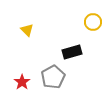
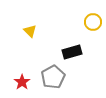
yellow triangle: moved 3 px right, 1 px down
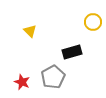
red star: rotated 14 degrees counterclockwise
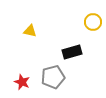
yellow triangle: rotated 32 degrees counterclockwise
gray pentagon: rotated 15 degrees clockwise
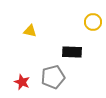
black rectangle: rotated 18 degrees clockwise
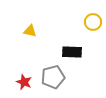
red star: moved 2 px right
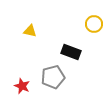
yellow circle: moved 1 px right, 2 px down
black rectangle: moved 1 px left; rotated 18 degrees clockwise
red star: moved 2 px left, 4 px down
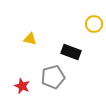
yellow triangle: moved 8 px down
